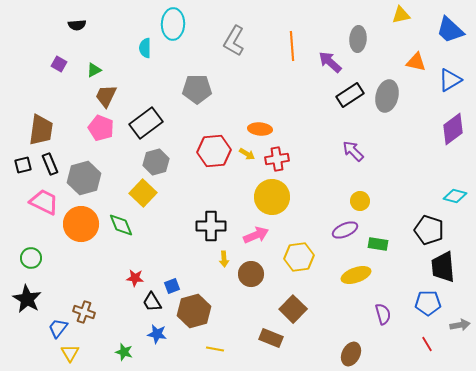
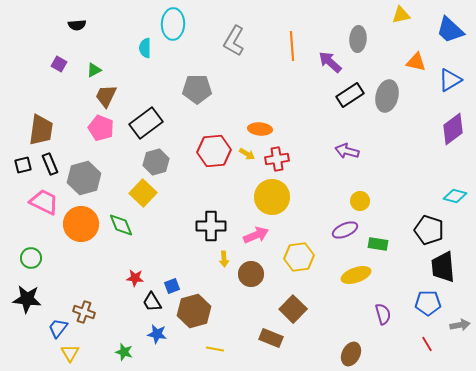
purple arrow at (353, 151): moved 6 px left; rotated 30 degrees counterclockwise
black star at (27, 299): rotated 24 degrees counterclockwise
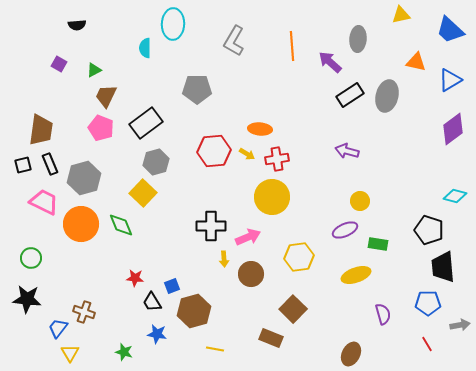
pink arrow at (256, 235): moved 8 px left, 2 px down
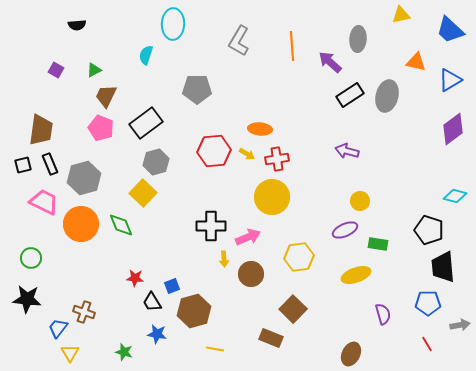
gray L-shape at (234, 41): moved 5 px right
cyan semicircle at (145, 48): moved 1 px right, 7 px down; rotated 18 degrees clockwise
purple square at (59, 64): moved 3 px left, 6 px down
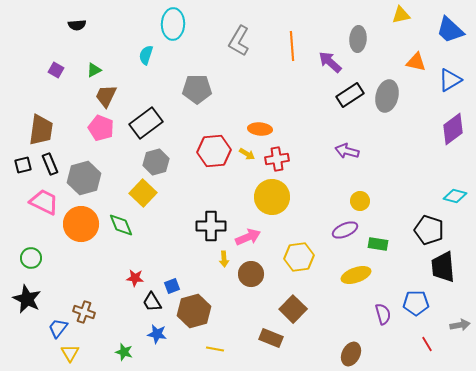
black star at (27, 299): rotated 20 degrees clockwise
blue pentagon at (428, 303): moved 12 px left
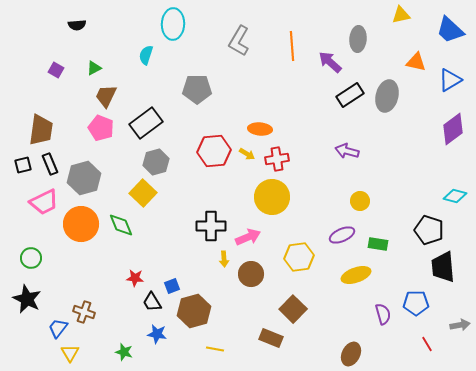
green triangle at (94, 70): moved 2 px up
pink trapezoid at (44, 202): rotated 128 degrees clockwise
purple ellipse at (345, 230): moved 3 px left, 5 px down
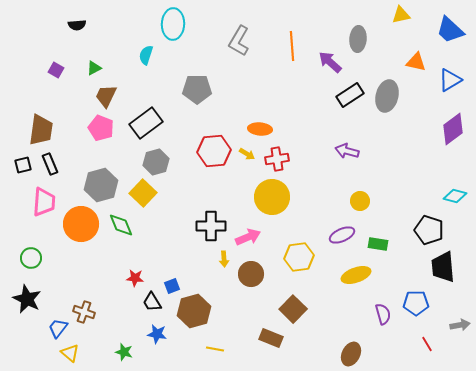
gray hexagon at (84, 178): moved 17 px right, 7 px down
pink trapezoid at (44, 202): rotated 60 degrees counterclockwise
yellow triangle at (70, 353): rotated 18 degrees counterclockwise
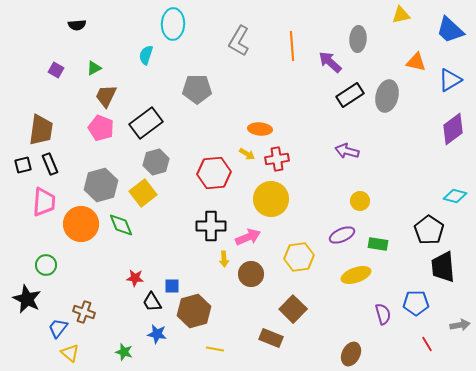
red hexagon at (214, 151): moved 22 px down
yellow square at (143, 193): rotated 8 degrees clockwise
yellow circle at (272, 197): moved 1 px left, 2 px down
black pentagon at (429, 230): rotated 16 degrees clockwise
green circle at (31, 258): moved 15 px right, 7 px down
blue square at (172, 286): rotated 21 degrees clockwise
